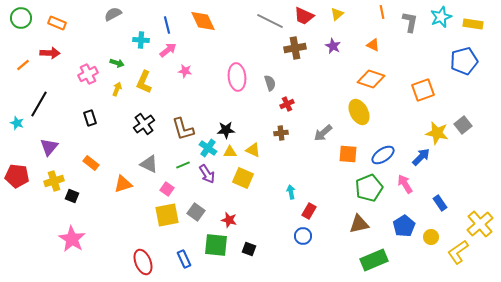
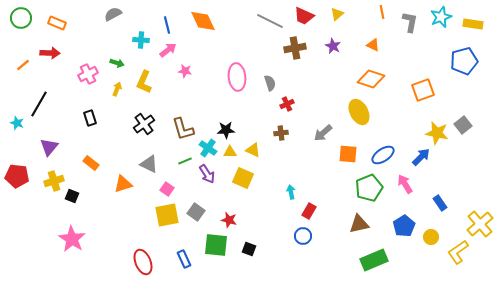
green line at (183, 165): moved 2 px right, 4 px up
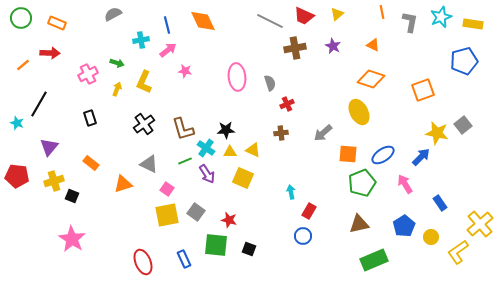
cyan cross at (141, 40): rotated 14 degrees counterclockwise
cyan cross at (208, 148): moved 2 px left
green pentagon at (369, 188): moved 7 px left, 5 px up
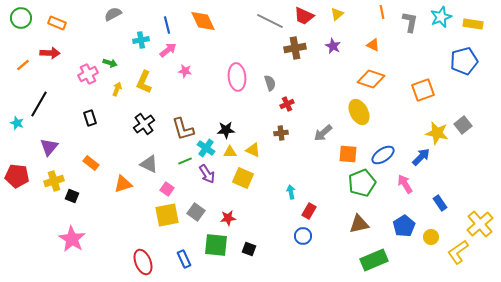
green arrow at (117, 63): moved 7 px left
red star at (229, 220): moved 1 px left, 2 px up; rotated 21 degrees counterclockwise
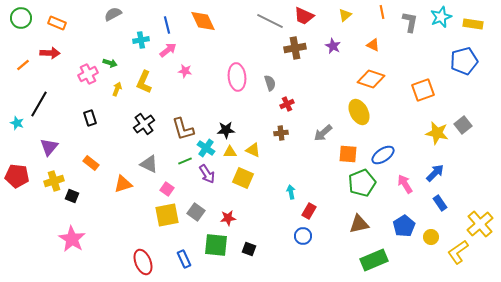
yellow triangle at (337, 14): moved 8 px right, 1 px down
blue arrow at (421, 157): moved 14 px right, 16 px down
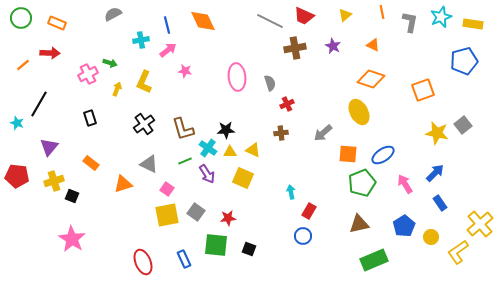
cyan cross at (206, 148): moved 2 px right
